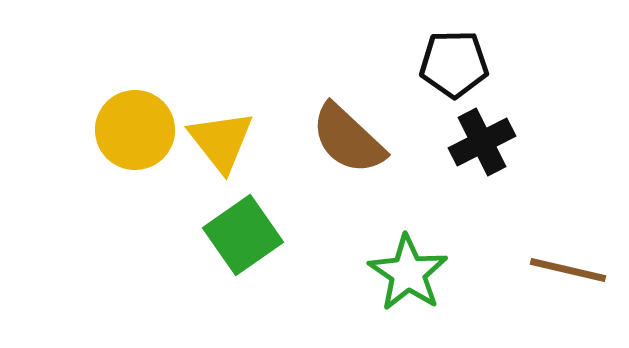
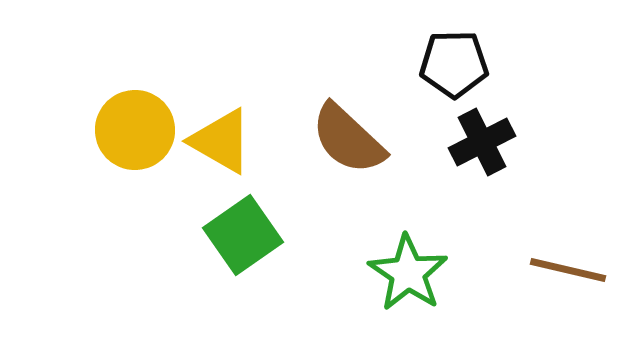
yellow triangle: rotated 22 degrees counterclockwise
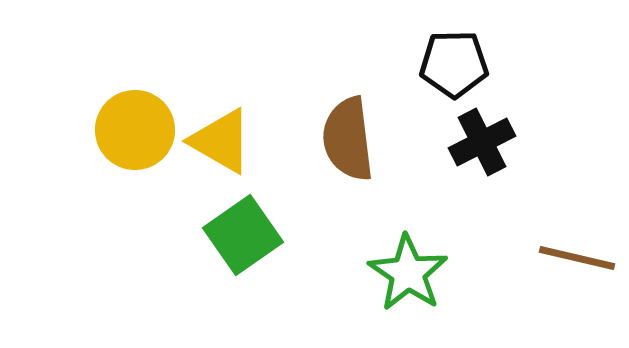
brown semicircle: rotated 40 degrees clockwise
brown line: moved 9 px right, 12 px up
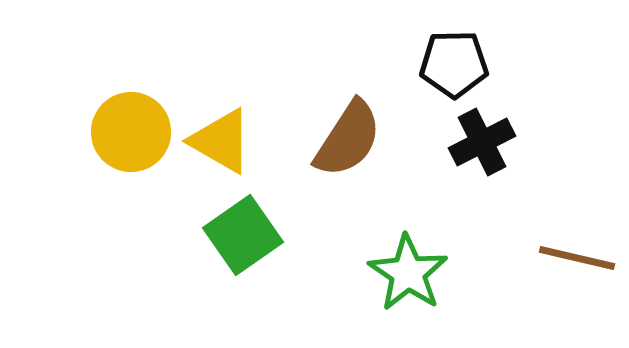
yellow circle: moved 4 px left, 2 px down
brown semicircle: rotated 140 degrees counterclockwise
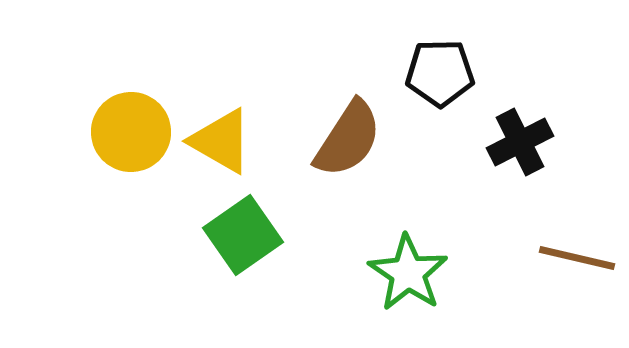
black pentagon: moved 14 px left, 9 px down
black cross: moved 38 px right
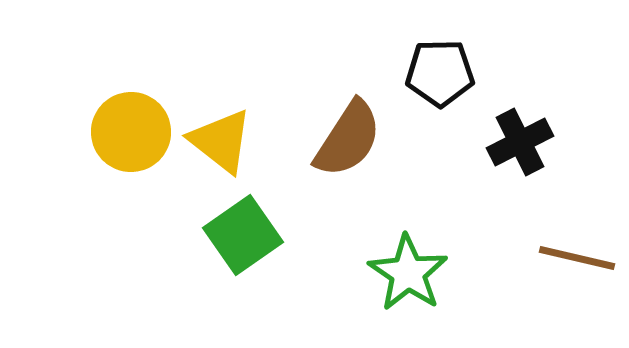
yellow triangle: rotated 8 degrees clockwise
